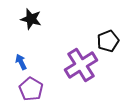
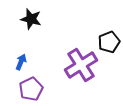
black pentagon: moved 1 px right, 1 px down
blue arrow: rotated 49 degrees clockwise
purple pentagon: rotated 15 degrees clockwise
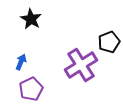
black star: rotated 15 degrees clockwise
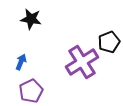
black star: rotated 20 degrees counterclockwise
purple cross: moved 1 px right, 3 px up
purple pentagon: moved 2 px down
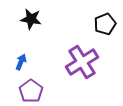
black pentagon: moved 4 px left, 18 px up
purple pentagon: rotated 10 degrees counterclockwise
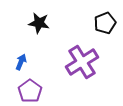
black star: moved 8 px right, 4 px down
black pentagon: moved 1 px up
purple pentagon: moved 1 px left
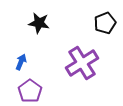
purple cross: moved 1 px down
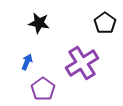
black pentagon: rotated 15 degrees counterclockwise
blue arrow: moved 6 px right
purple pentagon: moved 13 px right, 2 px up
